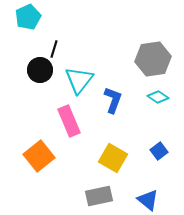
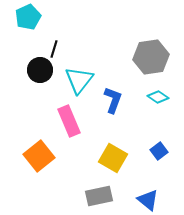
gray hexagon: moved 2 px left, 2 px up
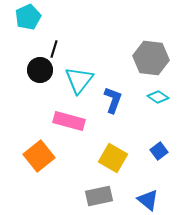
gray hexagon: moved 1 px down; rotated 16 degrees clockwise
pink rectangle: rotated 52 degrees counterclockwise
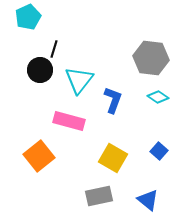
blue square: rotated 12 degrees counterclockwise
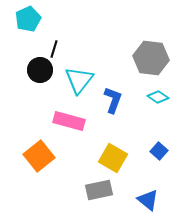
cyan pentagon: moved 2 px down
gray rectangle: moved 6 px up
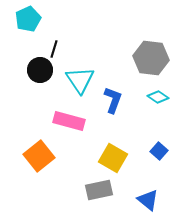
cyan triangle: moved 1 px right; rotated 12 degrees counterclockwise
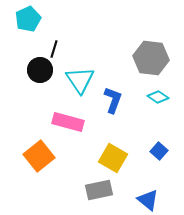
pink rectangle: moved 1 px left, 1 px down
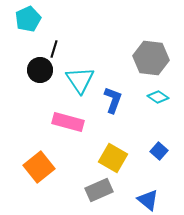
orange square: moved 11 px down
gray rectangle: rotated 12 degrees counterclockwise
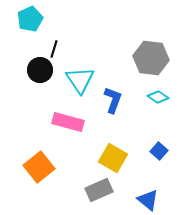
cyan pentagon: moved 2 px right
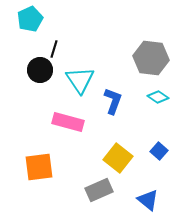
blue L-shape: moved 1 px down
yellow square: moved 5 px right; rotated 8 degrees clockwise
orange square: rotated 32 degrees clockwise
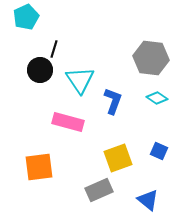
cyan pentagon: moved 4 px left, 2 px up
cyan diamond: moved 1 px left, 1 px down
blue square: rotated 18 degrees counterclockwise
yellow square: rotated 32 degrees clockwise
